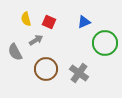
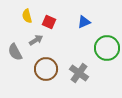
yellow semicircle: moved 1 px right, 3 px up
green circle: moved 2 px right, 5 px down
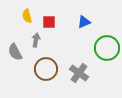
red square: rotated 24 degrees counterclockwise
gray arrow: rotated 48 degrees counterclockwise
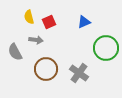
yellow semicircle: moved 2 px right, 1 px down
red square: rotated 24 degrees counterclockwise
gray arrow: rotated 88 degrees clockwise
green circle: moved 1 px left
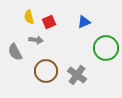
brown circle: moved 2 px down
gray cross: moved 2 px left, 2 px down
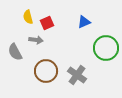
yellow semicircle: moved 1 px left
red square: moved 2 px left, 1 px down
